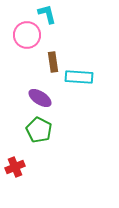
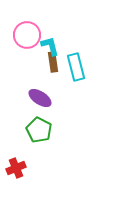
cyan L-shape: moved 3 px right, 32 px down
cyan rectangle: moved 3 px left, 10 px up; rotated 72 degrees clockwise
red cross: moved 1 px right, 1 px down
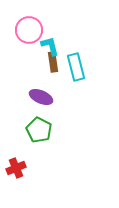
pink circle: moved 2 px right, 5 px up
purple ellipse: moved 1 px right, 1 px up; rotated 10 degrees counterclockwise
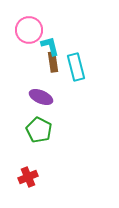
red cross: moved 12 px right, 9 px down
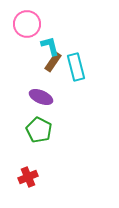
pink circle: moved 2 px left, 6 px up
brown rectangle: rotated 42 degrees clockwise
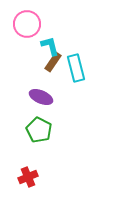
cyan rectangle: moved 1 px down
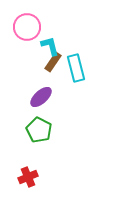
pink circle: moved 3 px down
purple ellipse: rotated 65 degrees counterclockwise
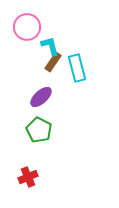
cyan rectangle: moved 1 px right
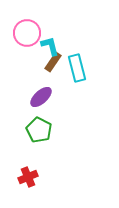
pink circle: moved 6 px down
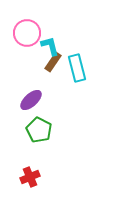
purple ellipse: moved 10 px left, 3 px down
red cross: moved 2 px right
